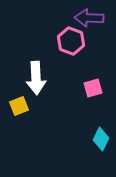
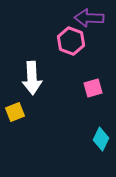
white arrow: moved 4 px left
yellow square: moved 4 px left, 6 px down
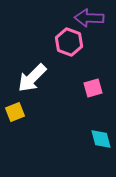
pink hexagon: moved 2 px left, 1 px down
white arrow: rotated 48 degrees clockwise
cyan diamond: rotated 40 degrees counterclockwise
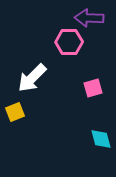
pink hexagon: rotated 20 degrees counterclockwise
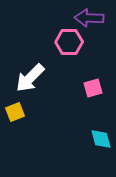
white arrow: moved 2 px left
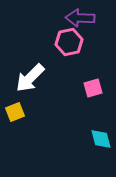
purple arrow: moved 9 px left
pink hexagon: rotated 12 degrees counterclockwise
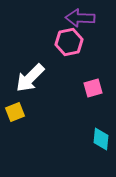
cyan diamond: rotated 20 degrees clockwise
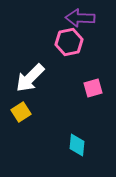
yellow square: moved 6 px right; rotated 12 degrees counterclockwise
cyan diamond: moved 24 px left, 6 px down
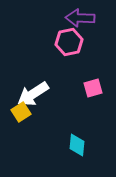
white arrow: moved 3 px right, 16 px down; rotated 12 degrees clockwise
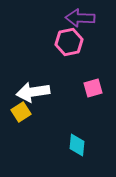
white arrow: moved 2 px up; rotated 24 degrees clockwise
